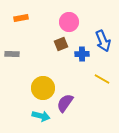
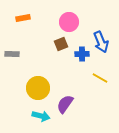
orange rectangle: moved 2 px right
blue arrow: moved 2 px left, 1 px down
yellow line: moved 2 px left, 1 px up
yellow circle: moved 5 px left
purple semicircle: moved 1 px down
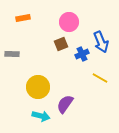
blue cross: rotated 24 degrees counterclockwise
yellow circle: moved 1 px up
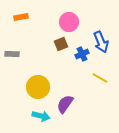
orange rectangle: moved 2 px left, 1 px up
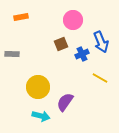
pink circle: moved 4 px right, 2 px up
purple semicircle: moved 2 px up
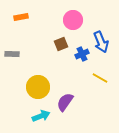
cyan arrow: rotated 36 degrees counterclockwise
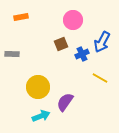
blue arrow: moved 1 px right; rotated 50 degrees clockwise
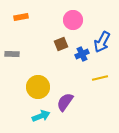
yellow line: rotated 42 degrees counterclockwise
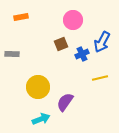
cyan arrow: moved 3 px down
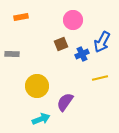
yellow circle: moved 1 px left, 1 px up
